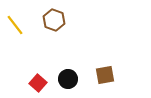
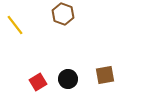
brown hexagon: moved 9 px right, 6 px up
red square: moved 1 px up; rotated 18 degrees clockwise
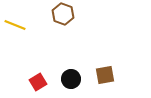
yellow line: rotated 30 degrees counterclockwise
black circle: moved 3 px right
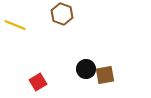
brown hexagon: moved 1 px left
black circle: moved 15 px right, 10 px up
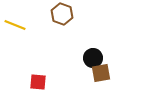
black circle: moved 7 px right, 11 px up
brown square: moved 4 px left, 2 px up
red square: rotated 36 degrees clockwise
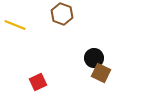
black circle: moved 1 px right
brown square: rotated 36 degrees clockwise
red square: rotated 30 degrees counterclockwise
